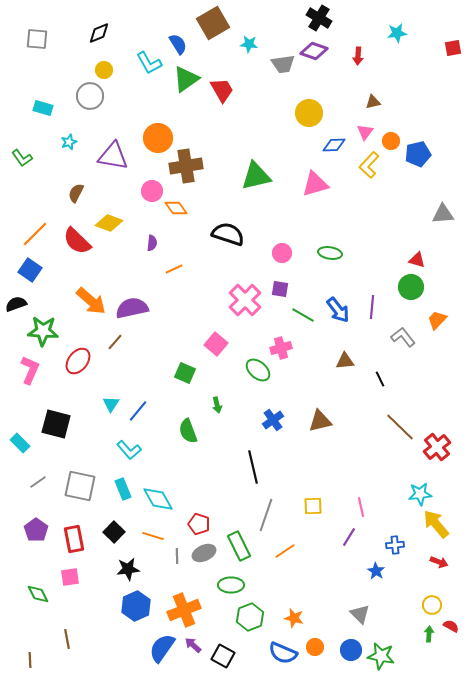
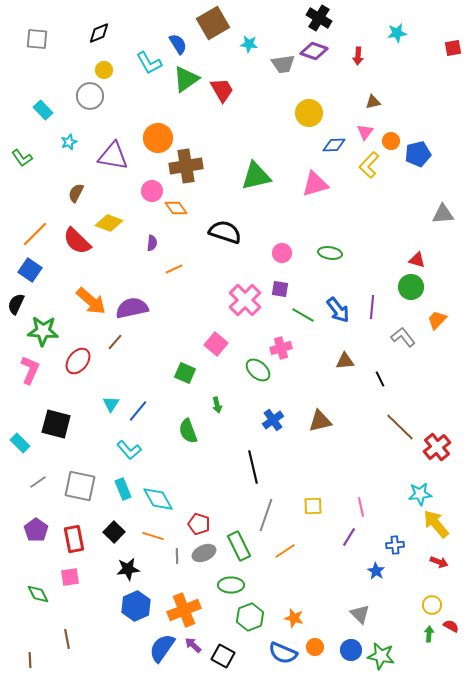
cyan rectangle at (43, 108): moved 2 px down; rotated 30 degrees clockwise
black semicircle at (228, 234): moved 3 px left, 2 px up
black semicircle at (16, 304): rotated 45 degrees counterclockwise
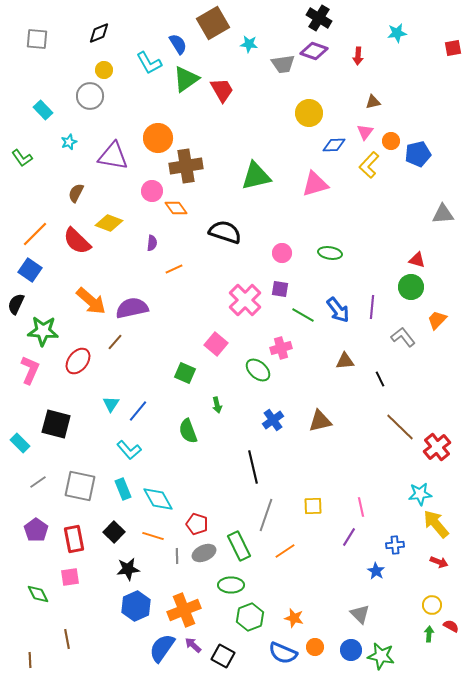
red pentagon at (199, 524): moved 2 px left
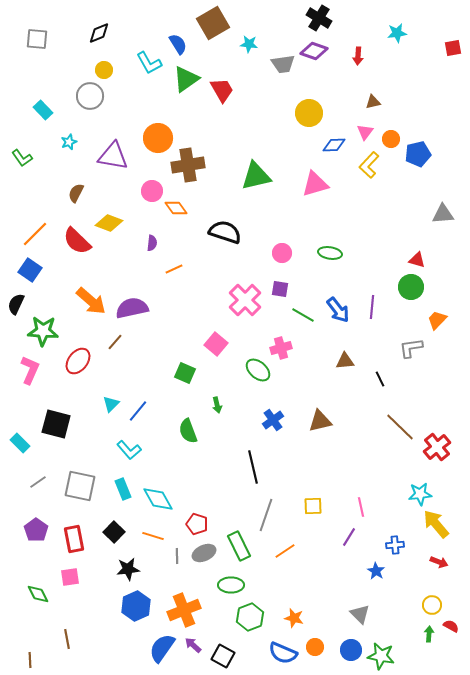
orange circle at (391, 141): moved 2 px up
brown cross at (186, 166): moved 2 px right, 1 px up
gray L-shape at (403, 337): moved 8 px right, 11 px down; rotated 60 degrees counterclockwise
cyan triangle at (111, 404): rotated 12 degrees clockwise
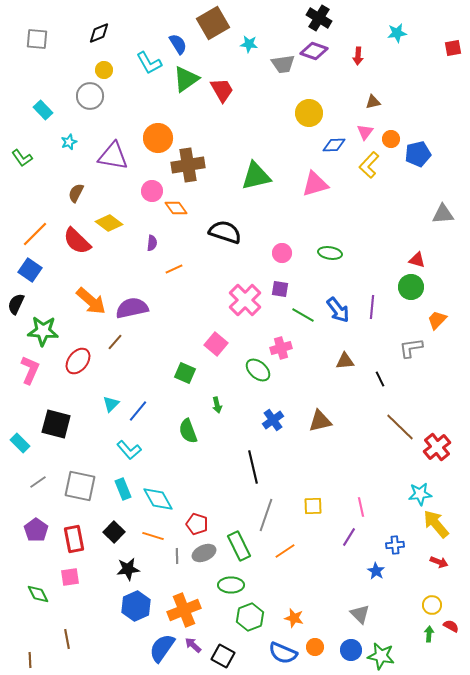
yellow diamond at (109, 223): rotated 16 degrees clockwise
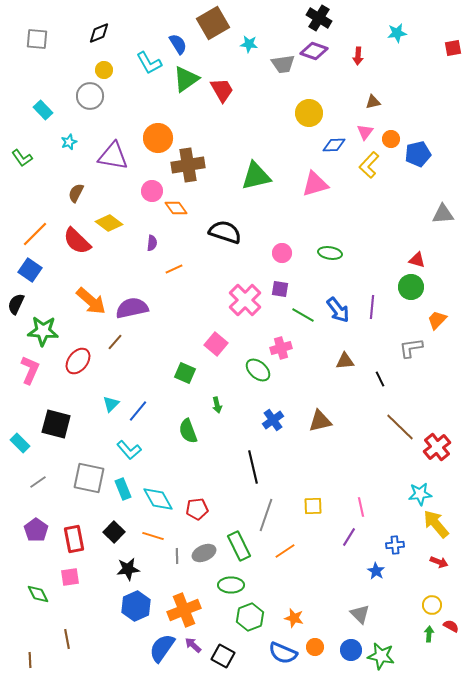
gray square at (80, 486): moved 9 px right, 8 px up
red pentagon at (197, 524): moved 15 px up; rotated 25 degrees counterclockwise
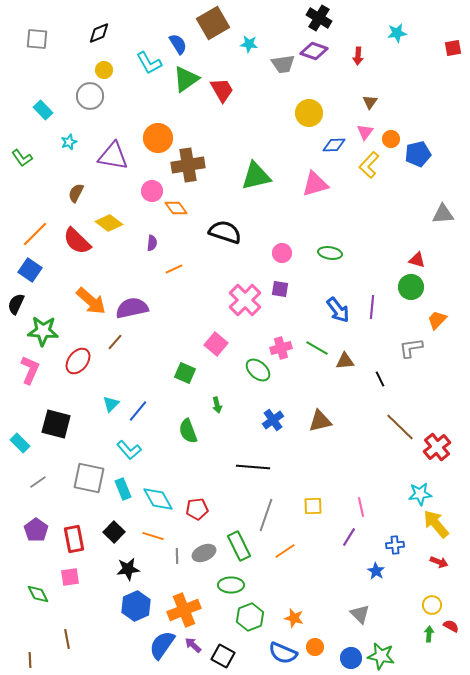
brown triangle at (373, 102): moved 3 px left; rotated 42 degrees counterclockwise
green line at (303, 315): moved 14 px right, 33 px down
black line at (253, 467): rotated 72 degrees counterclockwise
blue semicircle at (162, 648): moved 3 px up
blue circle at (351, 650): moved 8 px down
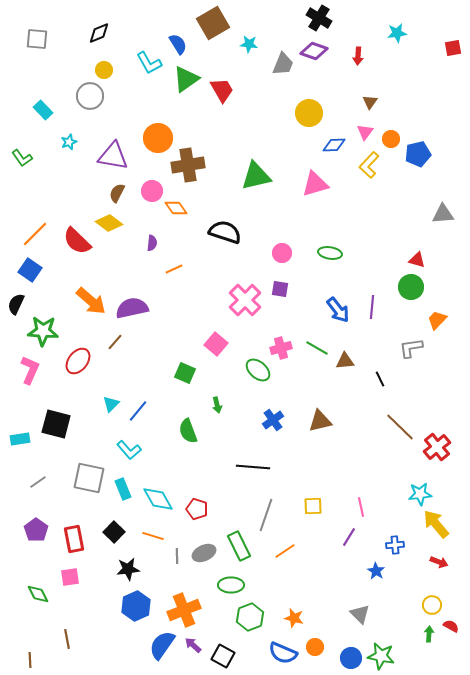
gray trapezoid at (283, 64): rotated 60 degrees counterclockwise
brown semicircle at (76, 193): moved 41 px right
cyan rectangle at (20, 443): moved 4 px up; rotated 54 degrees counterclockwise
red pentagon at (197, 509): rotated 25 degrees clockwise
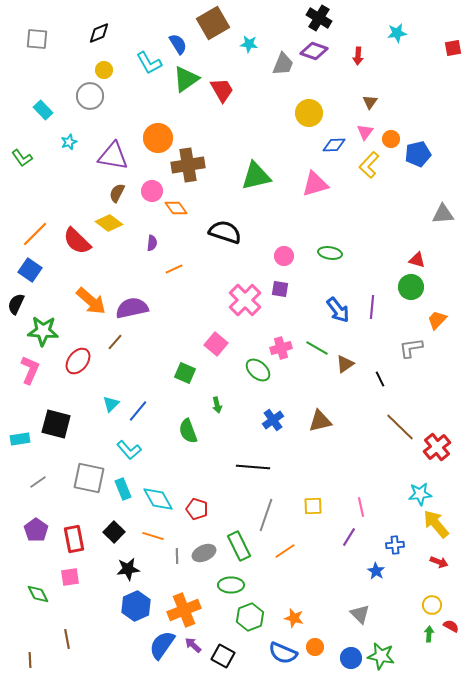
pink circle at (282, 253): moved 2 px right, 3 px down
brown triangle at (345, 361): moved 3 px down; rotated 30 degrees counterclockwise
